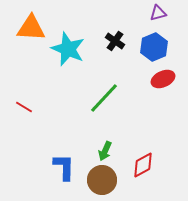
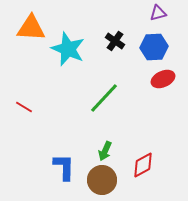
blue hexagon: rotated 20 degrees clockwise
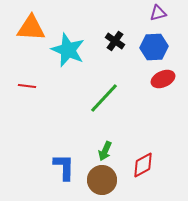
cyan star: moved 1 px down
red line: moved 3 px right, 21 px up; rotated 24 degrees counterclockwise
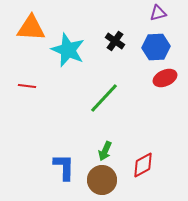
blue hexagon: moved 2 px right
red ellipse: moved 2 px right, 1 px up
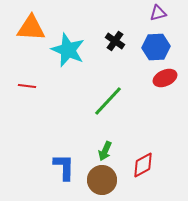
green line: moved 4 px right, 3 px down
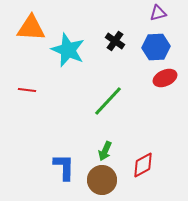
red line: moved 4 px down
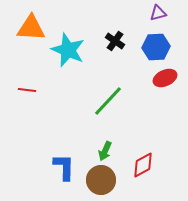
brown circle: moved 1 px left
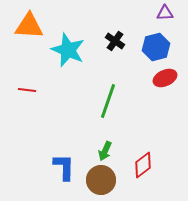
purple triangle: moved 7 px right; rotated 12 degrees clockwise
orange triangle: moved 2 px left, 2 px up
blue hexagon: rotated 12 degrees counterclockwise
green line: rotated 24 degrees counterclockwise
red diamond: rotated 8 degrees counterclockwise
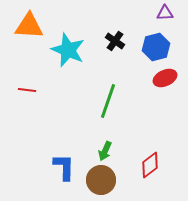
red diamond: moved 7 px right
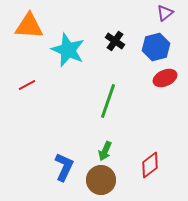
purple triangle: rotated 36 degrees counterclockwise
red line: moved 5 px up; rotated 36 degrees counterclockwise
blue L-shape: rotated 24 degrees clockwise
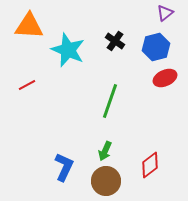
green line: moved 2 px right
brown circle: moved 5 px right, 1 px down
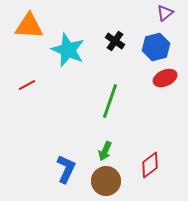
blue L-shape: moved 2 px right, 2 px down
